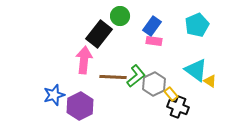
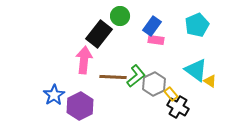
pink rectangle: moved 2 px right, 1 px up
blue star: rotated 15 degrees counterclockwise
black cross: rotated 10 degrees clockwise
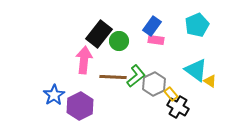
green circle: moved 1 px left, 25 px down
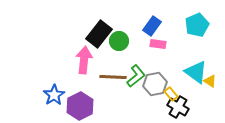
pink rectangle: moved 2 px right, 4 px down
cyan triangle: moved 2 px down
gray hexagon: moved 1 px right; rotated 15 degrees clockwise
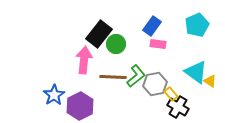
green circle: moved 3 px left, 3 px down
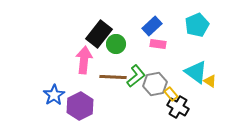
blue rectangle: rotated 12 degrees clockwise
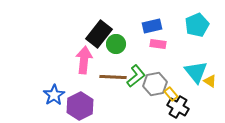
blue rectangle: rotated 30 degrees clockwise
cyan triangle: rotated 15 degrees clockwise
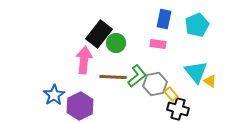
blue rectangle: moved 12 px right, 7 px up; rotated 66 degrees counterclockwise
green circle: moved 1 px up
green L-shape: moved 1 px right
black cross: moved 2 px down; rotated 15 degrees counterclockwise
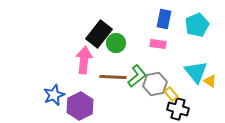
blue star: rotated 10 degrees clockwise
